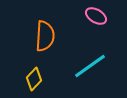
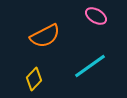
orange semicircle: rotated 60 degrees clockwise
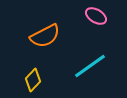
yellow diamond: moved 1 px left, 1 px down
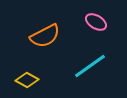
pink ellipse: moved 6 px down
yellow diamond: moved 6 px left; rotated 75 degrees clockwise
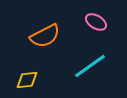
yellow diamond: rotated 35 degrees counterclockwise
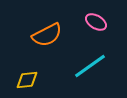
orange semicircle: moved 2 px right, 1 px up
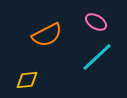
cyan line: moved 7 px right, 9 px up; rotated 8 degrees counterclockwise
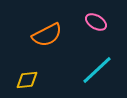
cyan line: moved 13 px down
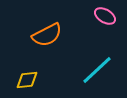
pink ellipse: moved 9 px right, 6 px up
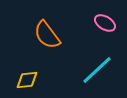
pink ellipse: moved 7 px down
orange semicircle: rotated 80 degrees clockwise
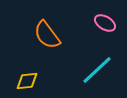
yellow diamond: moved 1 px down
